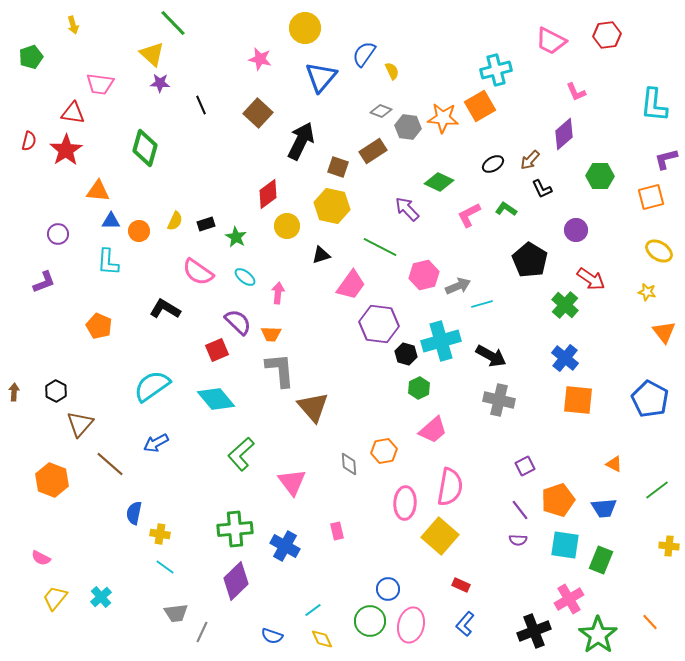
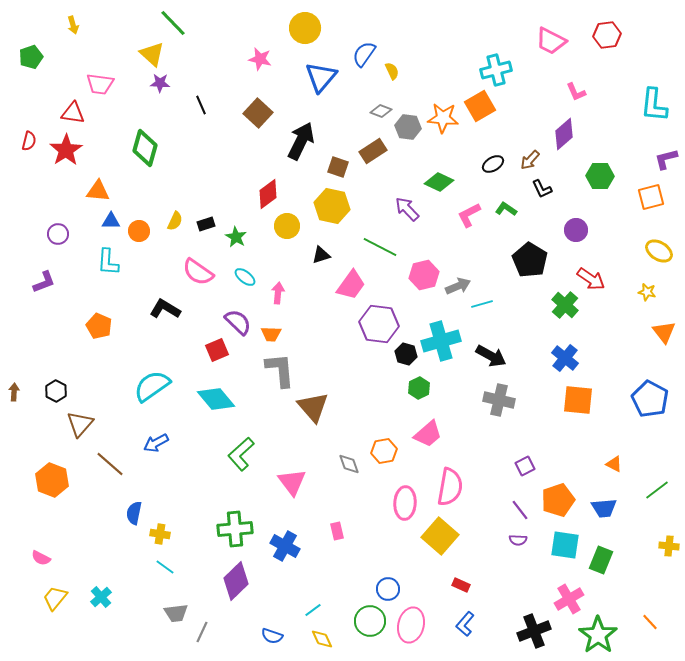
pink trapezoid at (433, 430): moved 5 px left, 4 px down
gray diamond at (349, 464): rotated 15 degrees counterclockwise
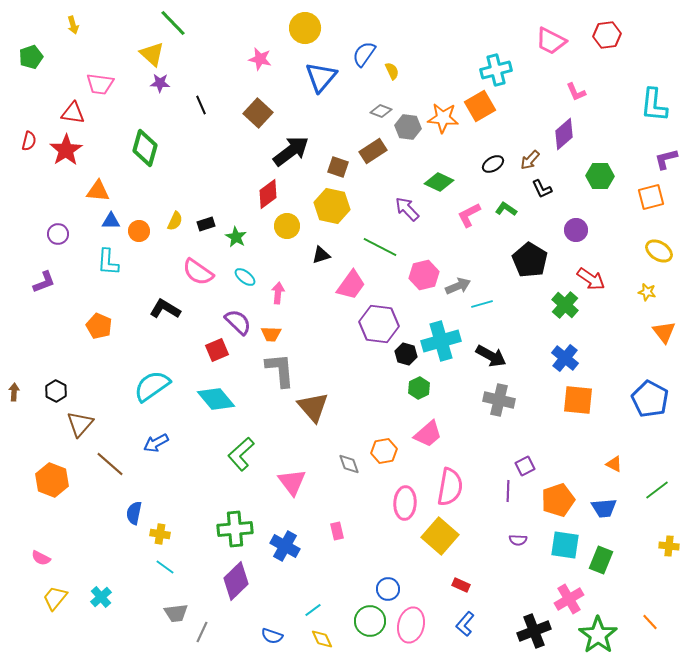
black arrow at (301, 141): moved 10 px left, 10 px down; rotated 27 degrees clockwise
purple line at (520, 510): moved 12 px left, 19 px up; rotated 40 degrees clockwise
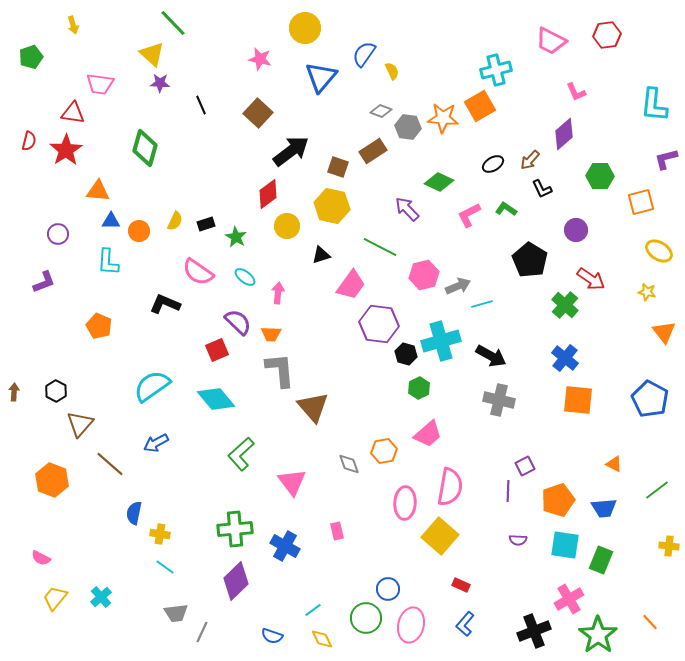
orange square at (651, 197): moved 10 px left, 5 px down
black L-shape at (165, 309): moved 5 px up; rotated 8 degrees counterclockwise
green circle at (370, 621): moved 4 px left, 3 px up
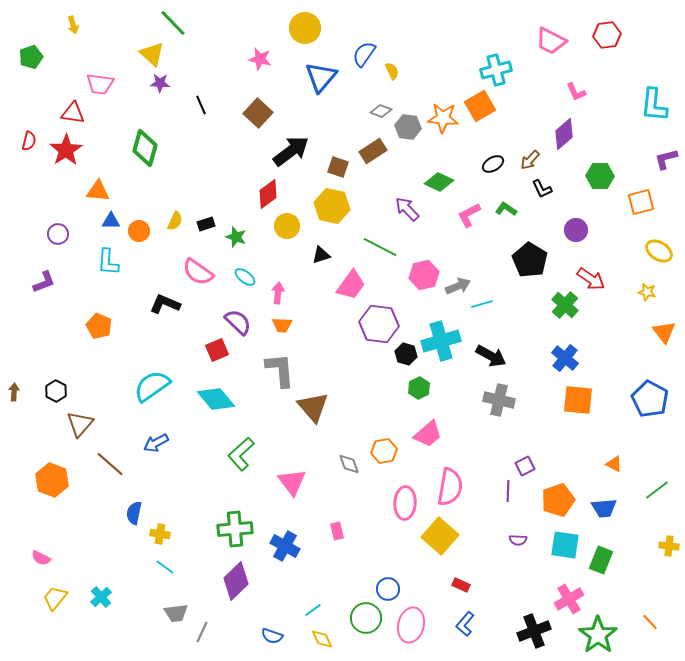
green star at (236, 237): rotated 10 degrees counterclockwise
orange trapezoid at (271, 334): moved 11 px right, 9 px up
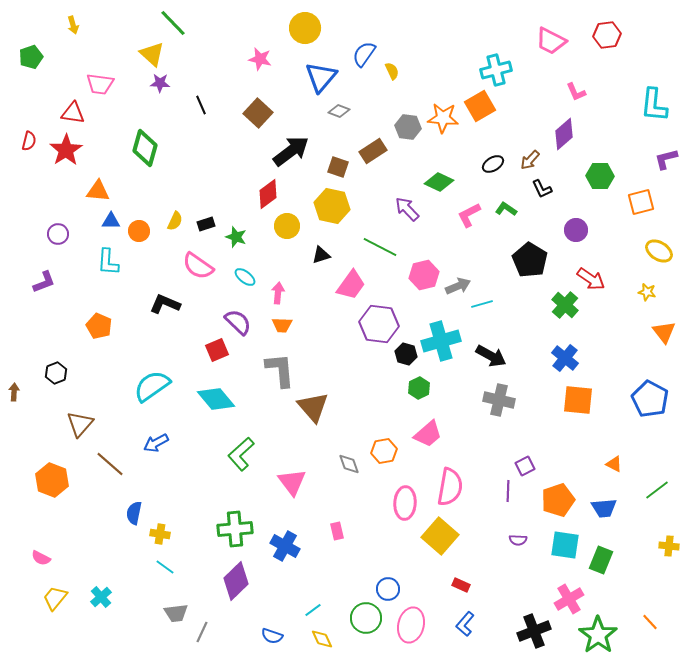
gray diamond at (381, 111): moved 42 px left
pink semicircle at (198, 272): moved 6 px up
black hexagon at (56, 391): moved 18 px up; rotated 10 degrees clockwise
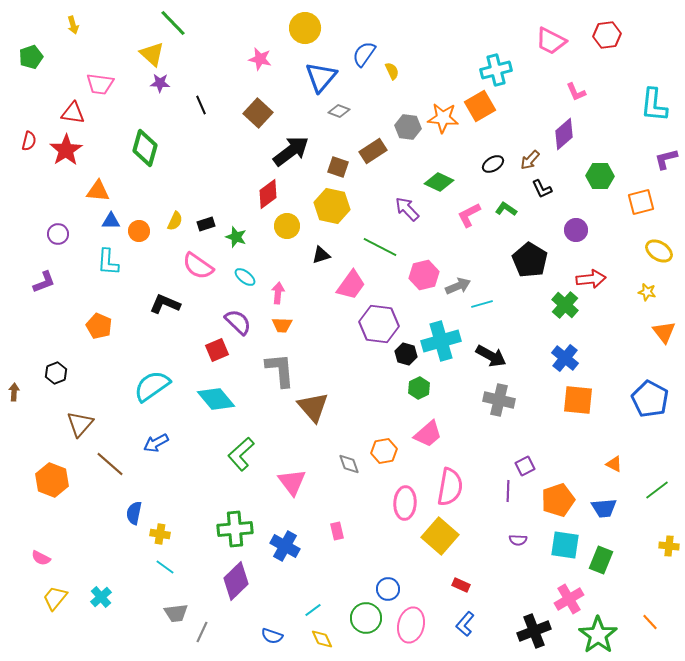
red arrow at (591, 279): rotated 40 degrees counterclockwise
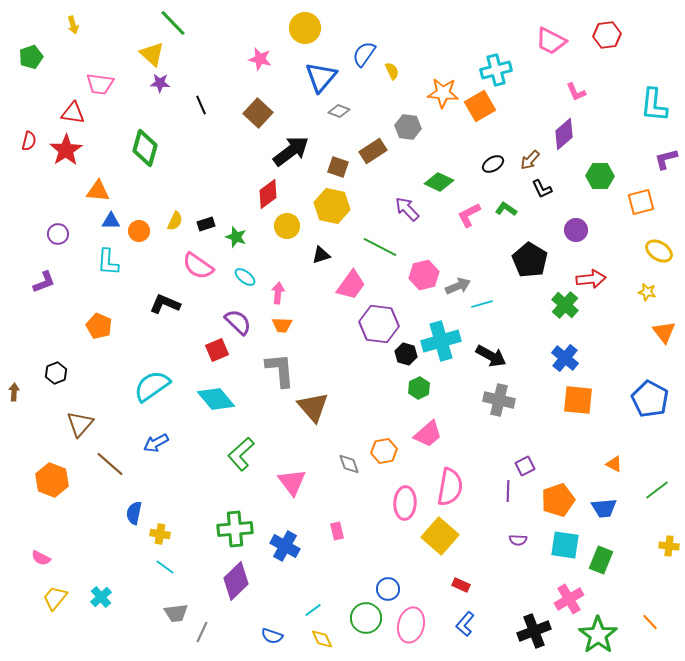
orange star at (443, 118): moved 25 px up
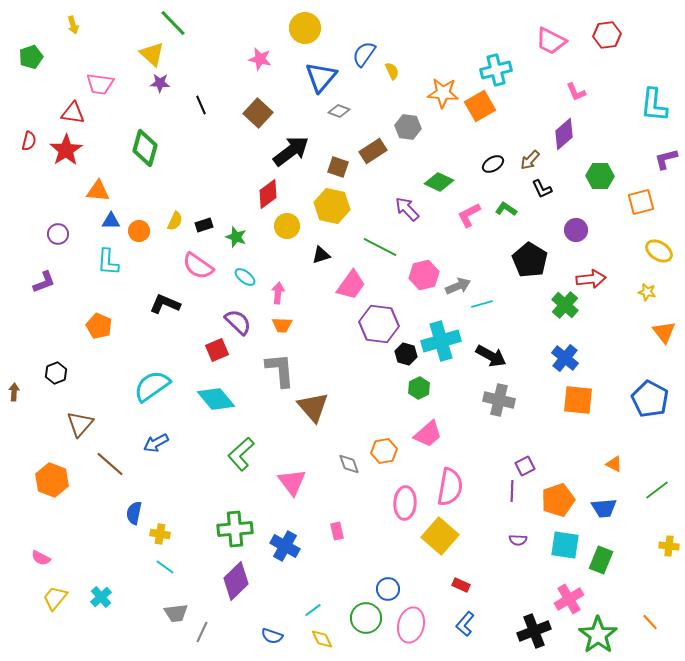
black rectangle at (206, 224): moved 2 px left, 1 px down
purple line at (508, 491): moved 4 px right
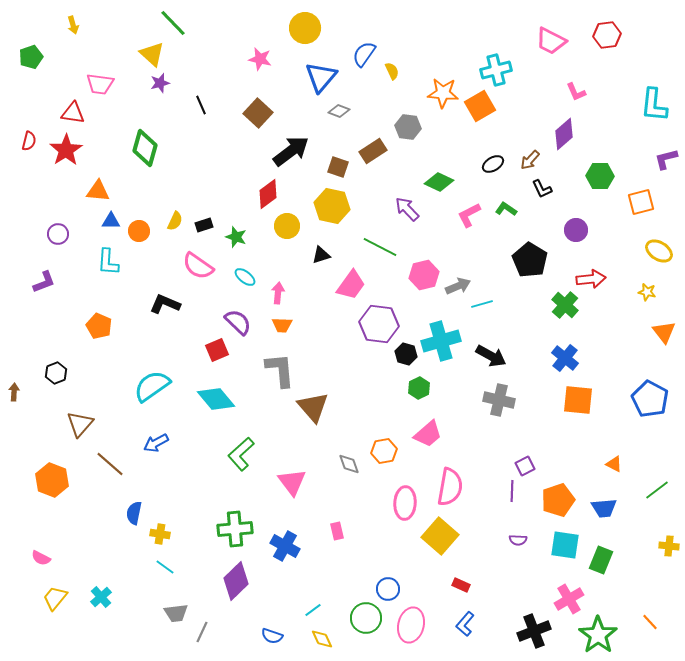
purple star at (160, 83): rotated 18 degrees counterclockwise
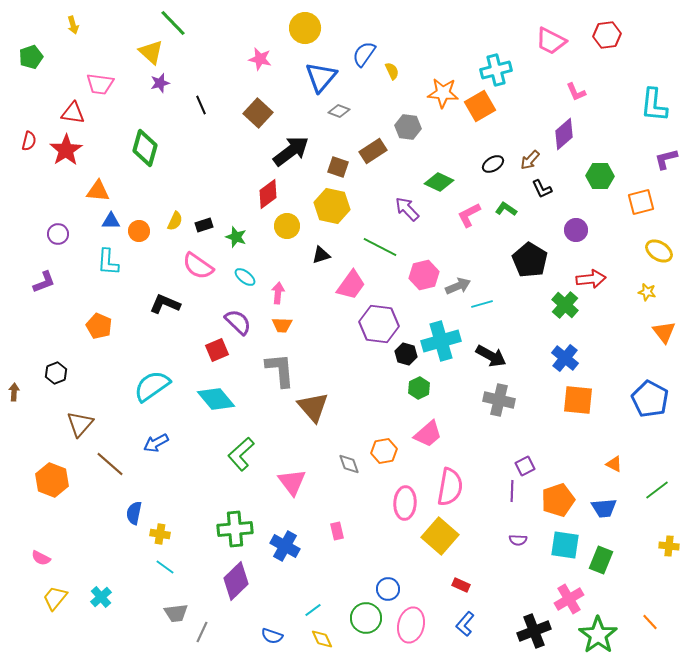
yellow triangle at (152, 54): moved 1 px left, 2 px up
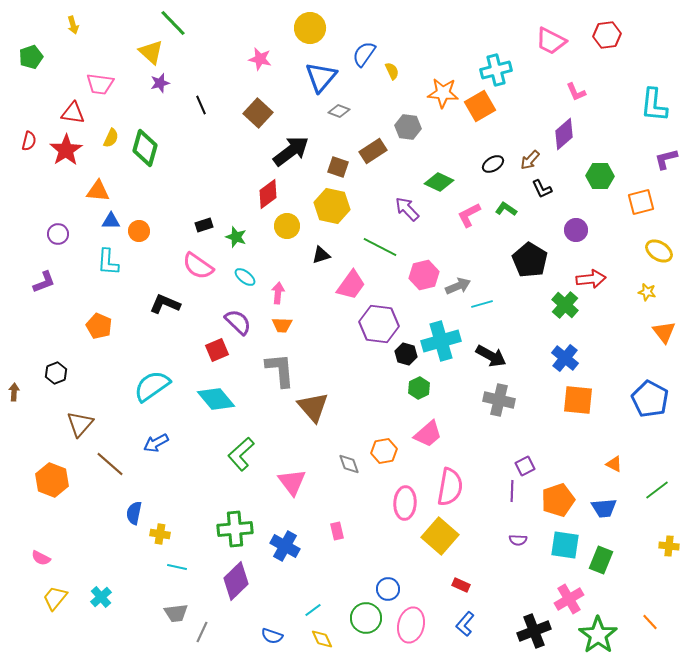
yellow circle at (305, 28): moved 5 px right
yellow semicircle at (175, 221): moved 64 px left, 83 px up
cyan line at (165, 567): moved 12 px right; rotated 24 degrees counterclockwise
